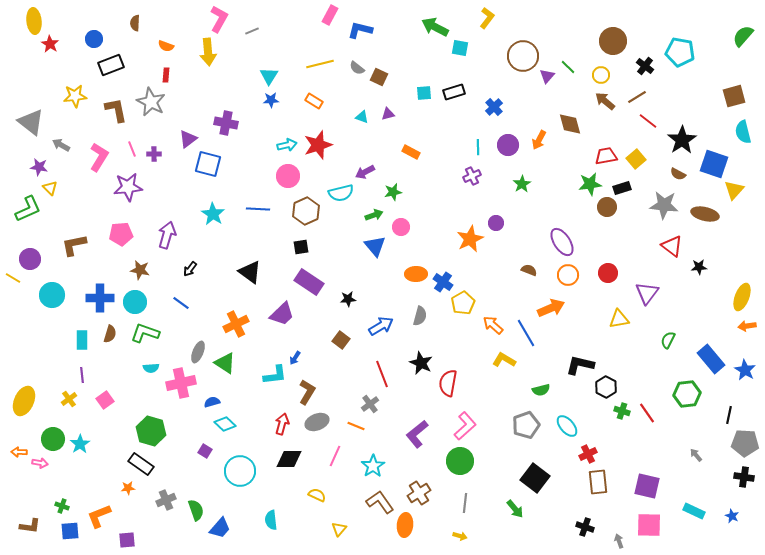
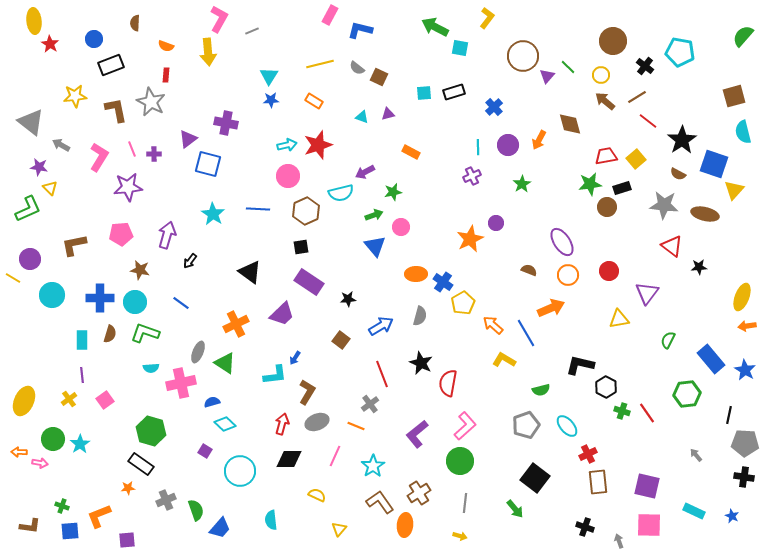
black arrow at (190, 269): moved 8 px up
red circle at (608, 273): moved 1 px right, 2 px up
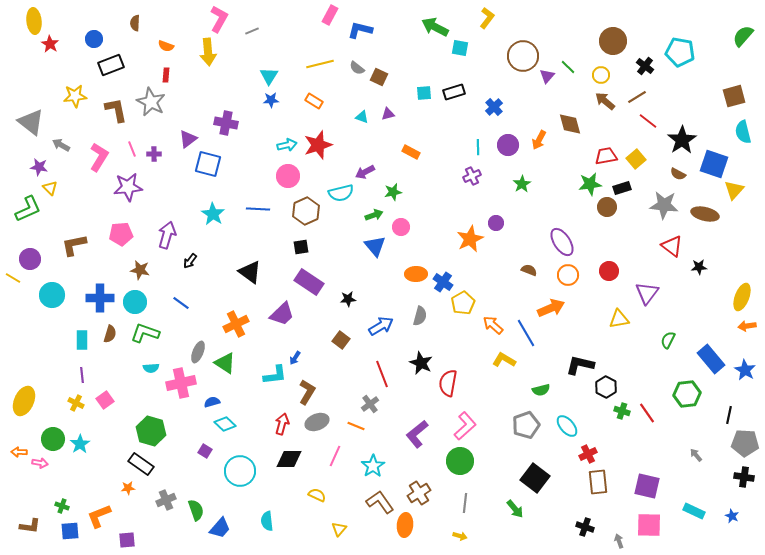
yellow cross at (69, 399): moved 7 px right, 4 px down; rotated 28 degrees counterclockwise
cyan semicircle at (271, 520): moved 4 px left, 1 px down
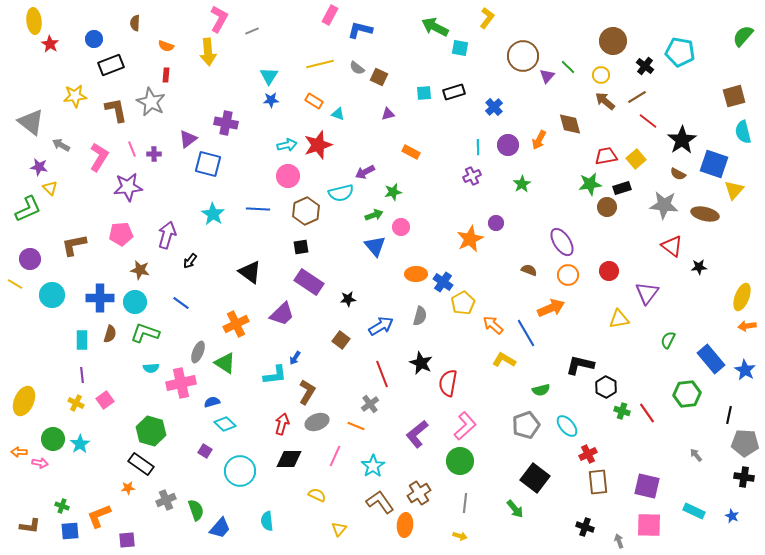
cyan triangle at (362, 117): moved 24 px left, 3 px up
yellow line at (13, 278): moved 2 px right, 6 px down
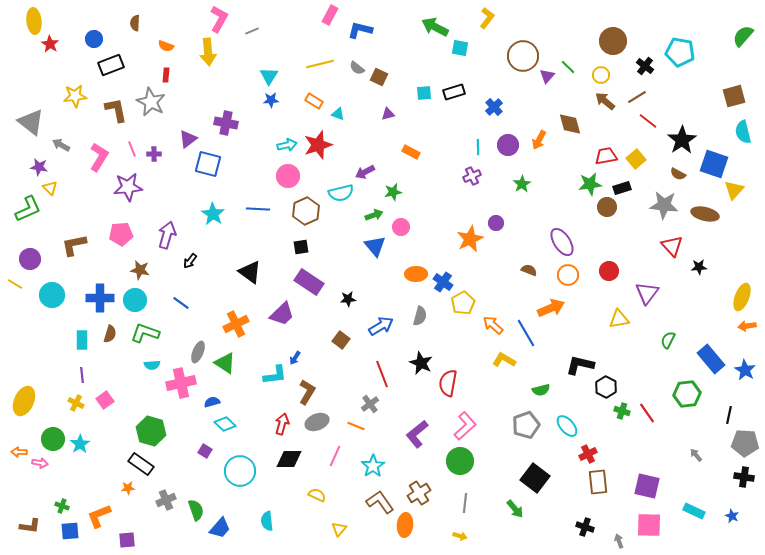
red triangle at (672, 246): rotated 10 degrees clockwise
cyan circle at (135, 302): moved 2 px up
cyan semicircle at (151, 368): moved 1 px right, 3 px up
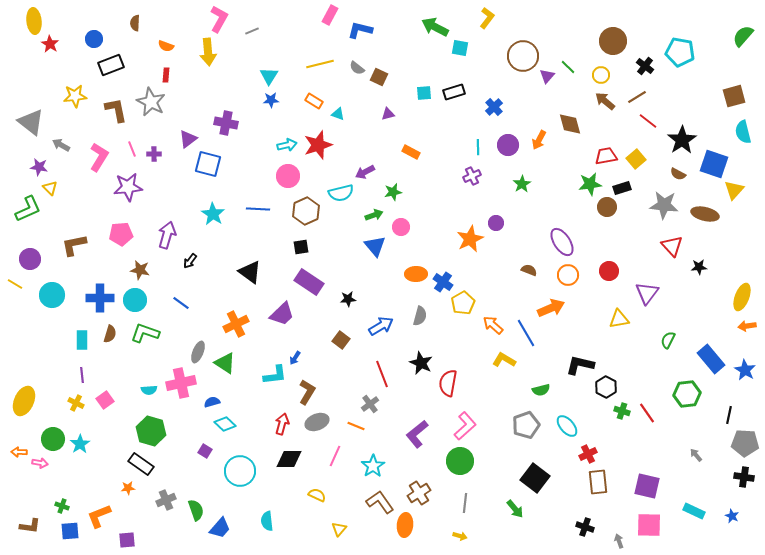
cyan semicircle at (152, 365): moved 3 px left, 25 px down
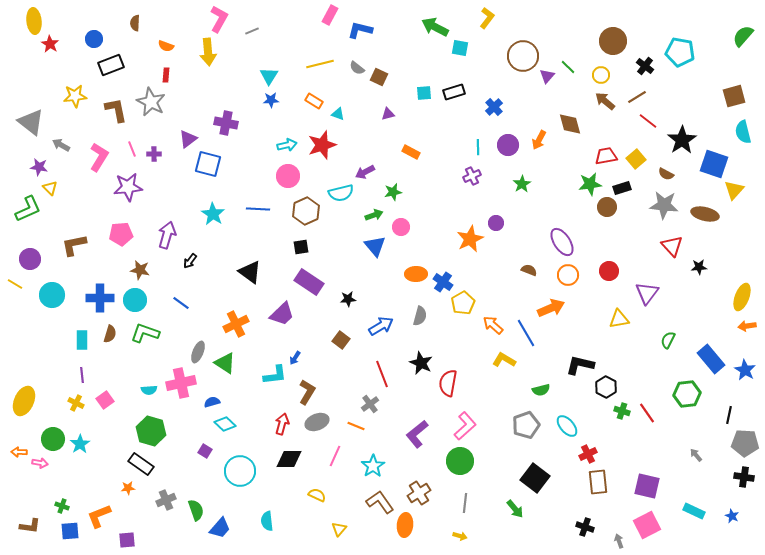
red star at (318, 145): moved 4 px right
brown semicircle at (678, 174): moved 12 px left
pink square at (649, 525): moved 2 px left; rotated 28 degrees counterclockwise
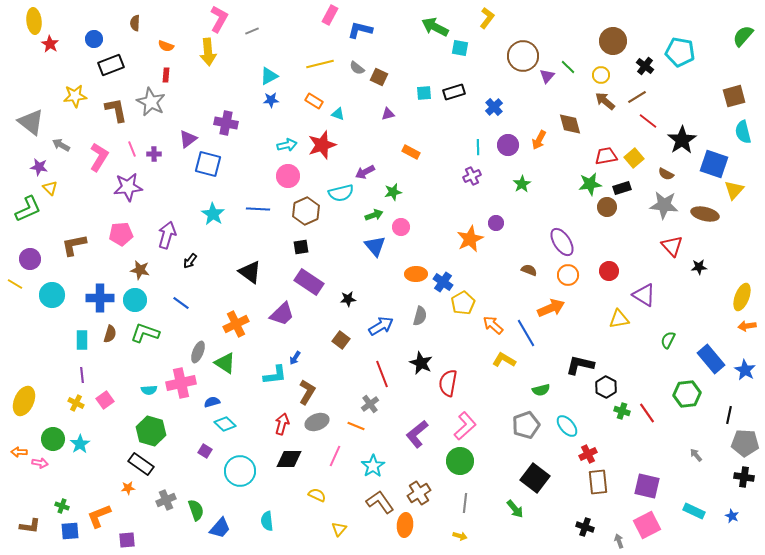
cyan triangle at (269, 76): rotated 30 degrees clockwise
yellow square at (636, 159): moved 2 px left, 1 px up
purple triangle at (647, 293): moved 3 px left, 2 px down; rotated 35 degrees counterclockwise
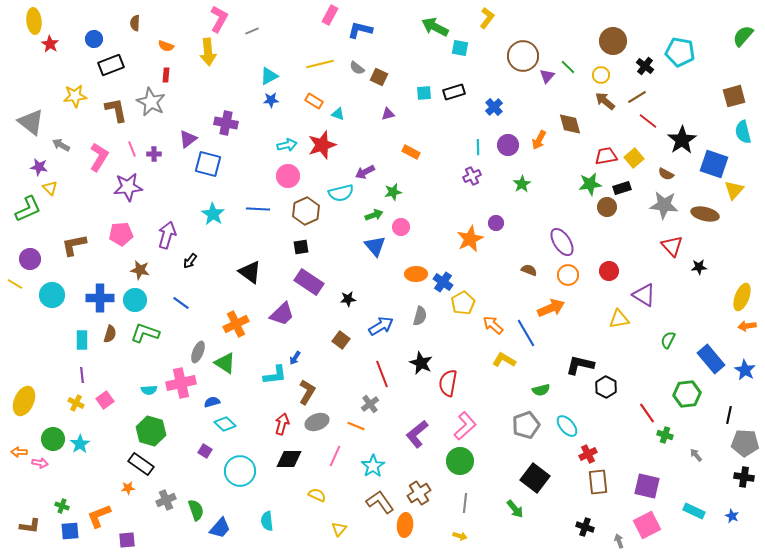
green cross at (622, 411): moved 43 px right, 24 px down
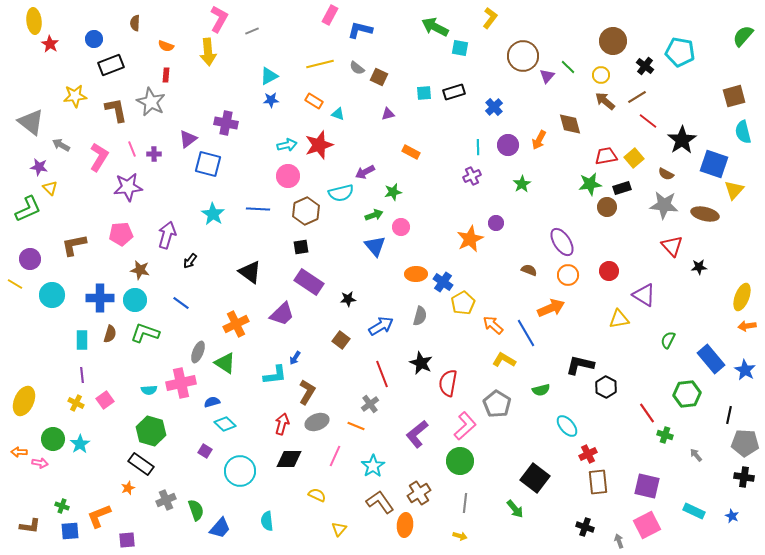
yellow L-shape at (487, 18): moved 3 px right
red star at (322, 145): moved 3 px left
gray pentagon at (526, 425): moved 29 px left, 21 px up; rotated 20 degrees counterclockwise
orange star at (128, 488): rotated 16 degrees counterclockwise
